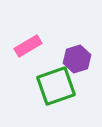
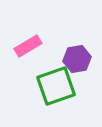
purple hexagon: rotated 8 degrees clockwise
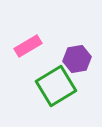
green square: rotated 12 degrees counterclockwise
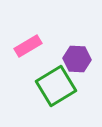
purple hexagon: rotated 12 degrees clockwise
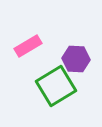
purple hexagon: moved 1 px left
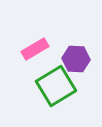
pink rectangle: moved 7 px right, 3 px down
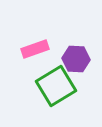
pink rectangle: rotated 12 degrees clockwise
